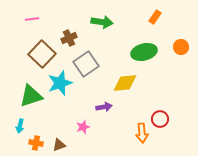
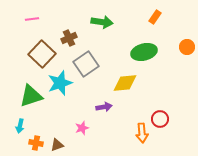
orange circle: moved 6 px right
pink star: moved 1 px left, 1 px down
brown triangle: moved 2 px left
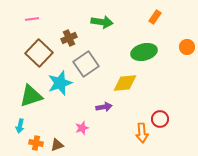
brown square: moved 3 px left, 1 px up
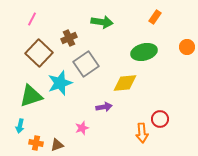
pink line: rotated 56 degrees counterclockwise
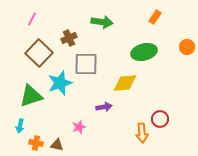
gray square: rotated 35 degrees clockwise
pink star: moved 3 px left, 1 px up
brown triangle: rotated 32 degrees clockwise
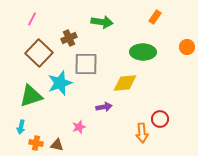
green ellipse: moved 1 px left; rotated 15 degrees clockwise
cyan arrow: moved 1 px right, 1 px down
